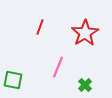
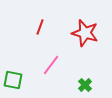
red star: rotated 24 degrees counterclockwise
pink line: moved 7 px left, 2 px up; rotated 15 degrees clockwise
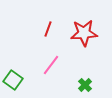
red line: moved 8 px right, 2 px down
red star: moved 1 px left; rotated 20 degrees counterclockwise
green square: rotated 24 degrees clockwise
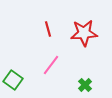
red line: rotated 35 degrees counterclockwise
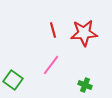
red line: moved 5 px right, 1 px down
green cross: rotated 24 degrees counterclockwise
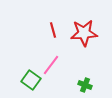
green square: moved 18 px right
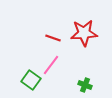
red line: moved 8 px down; rotated 56 degrees counterclockwise
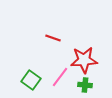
red star: moved 27 px down
pink line: moved 9 px right, 12 px down
green cross: rotated 16 degrees counterclockwise
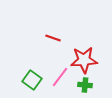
green square: moved 1 px right
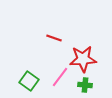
red line: moved 1 px right
red star: moved 1 px left, 1 px up
green square: moved 3 px left, 1 px down
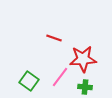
green cross: moved 2 px down
